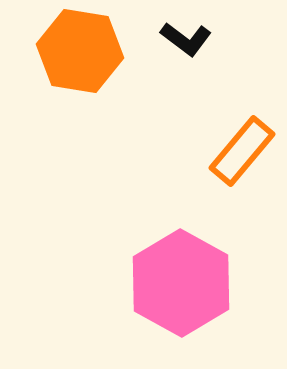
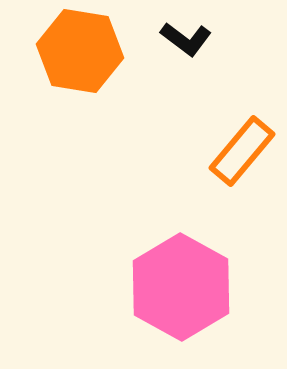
pink hexagon: moved 4 px down
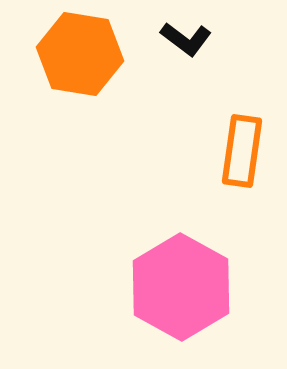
orange hexagon: moved 3 px down
orange rectangle: rotated 32 degrees counterclockwise
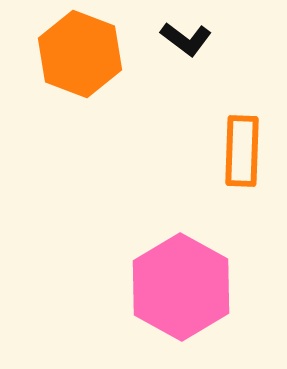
orange hexagon: rotated 12 degrees clockwise
orange rectangle: rotated 6 degrees counterclockwise
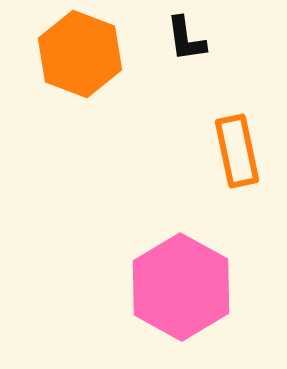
black L-shape: rotated 45 degrees clockwise
orange rectangle: moved 5 px left; rotated 14 degrees counterclockwise
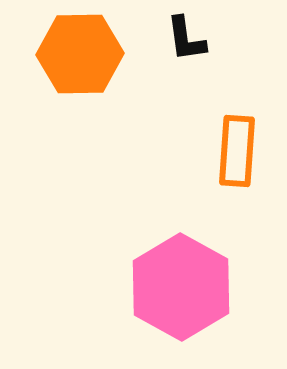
orange hexagon: rotated 22 degrees counterclockwise
orange rectangle: rotated 16 degrees clockwise
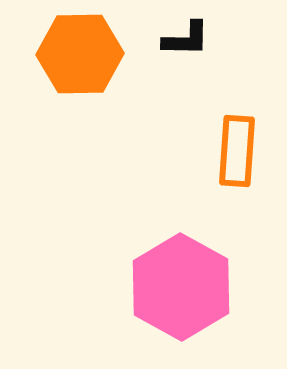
black L-shape: rotated 81 degrees counterclockwise
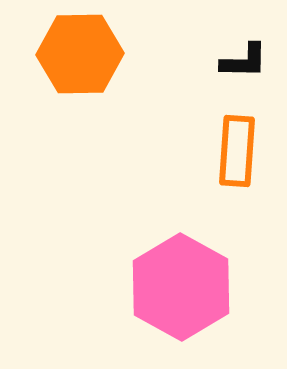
black L-shape: moved 58 px right, 22 px down
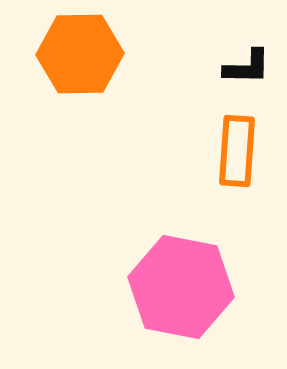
black L-shape: moved 3 px right, 6 px down
pink hexagon: rotated 18 degrees counterclockwise
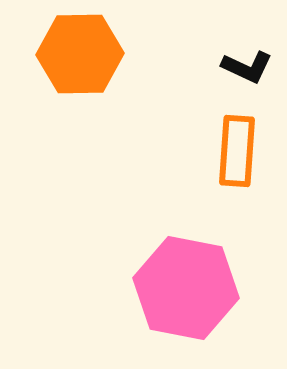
black L-shape: rotated 24 degrees clockwise
pink hexagon: moved 5 px right, 1 px down
